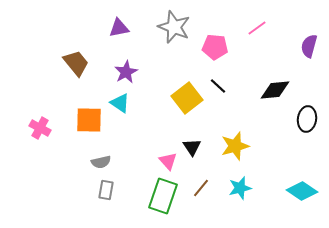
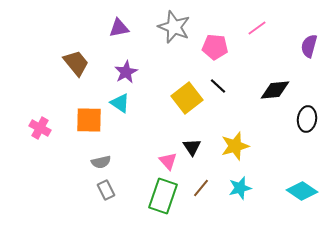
gray rectangle: rotated 36 degrees counterclockwise
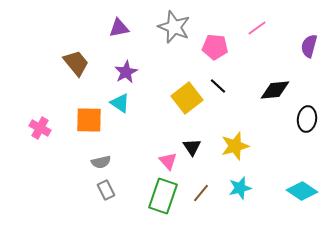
brown line: moved 5 px down
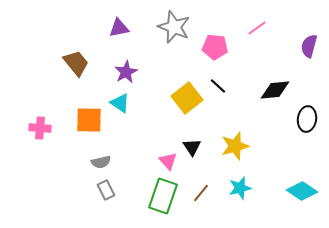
pink cross: rotated 25 degrees counterclockwise
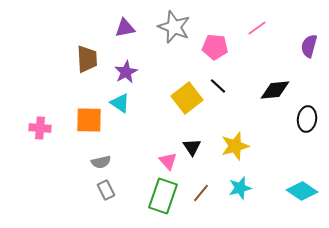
purple triangle: moved 6 px right
brown trapezoid: moved 11 px right, 4 px up; rotated 36 degrees clockwise
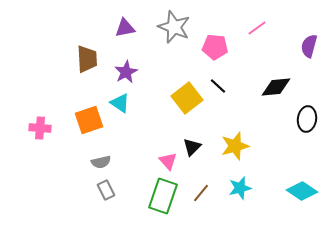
black diamond: moved 1 px right, 3 px up
orange square: rotated 20 degrees counterclockwise
black triangle: rotated 18 degrees clockwise
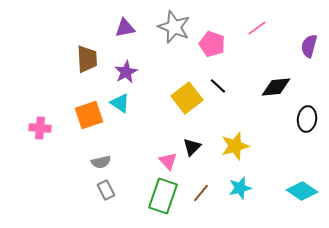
pink pentagon: moved 3 px left, 3 px up; rotated 15 degrees clockwise
orange square: moved 5 px up
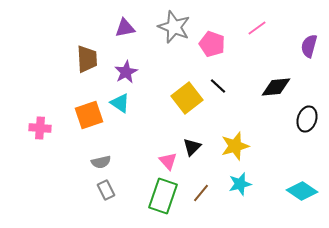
black ellipse: rotated 10 degrees clockwise
cyan star: moved 4 px up
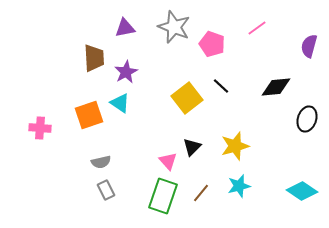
brown trapezoid: moved 7 px right, 1 px up
black line: moved 3 px right
cyan star: moved 1 px left, 2 px down
